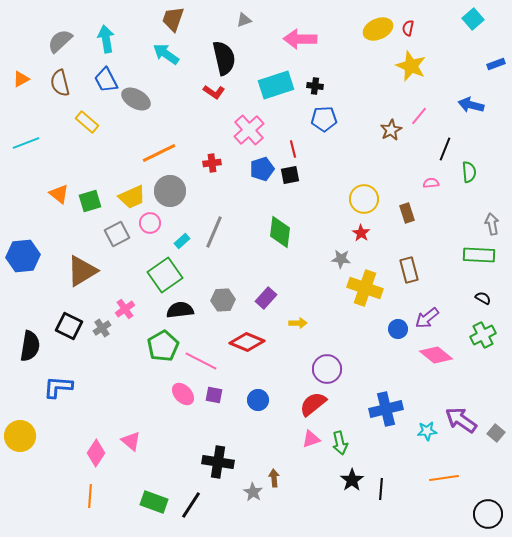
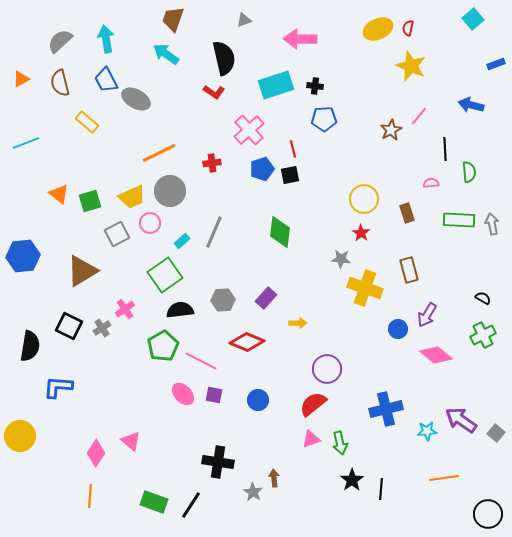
black line at (445, 149): rotated 25 degrees counterclockwise
green rectangle at (479, 255): moved 20 px left, 35 px up
purple arrow at (427, 318): moved 3 px up; rotated 20 degrees counterclockwise
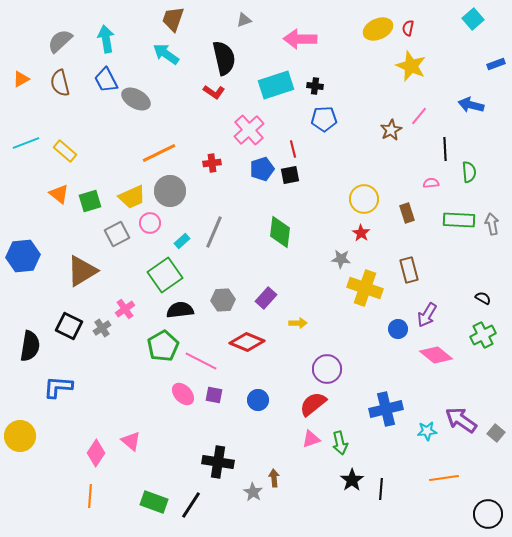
yellow rectangle at (87, 122): moved 22 px left, 29 px down
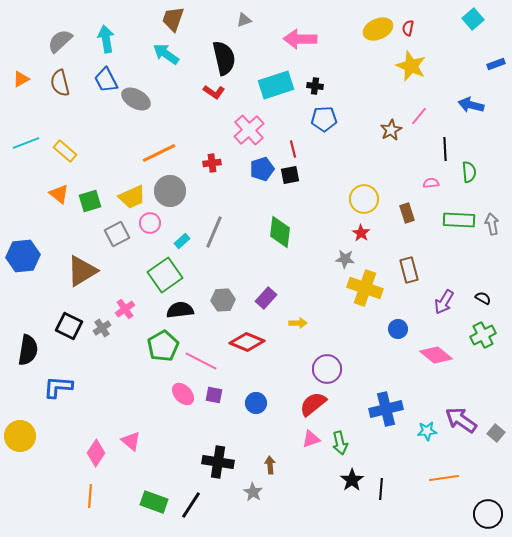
gray star at (341, 259): moved 4 px right
purple arrow at (427, 315): moved 17 px right, 13 px up
black semicircle at (30, 346): moved 2 px left, 4 px down
blue circle at (258, 400): moved 2 px left, 3 px down
brown arrow at (274, 478): moved 4 px left, 13 px up
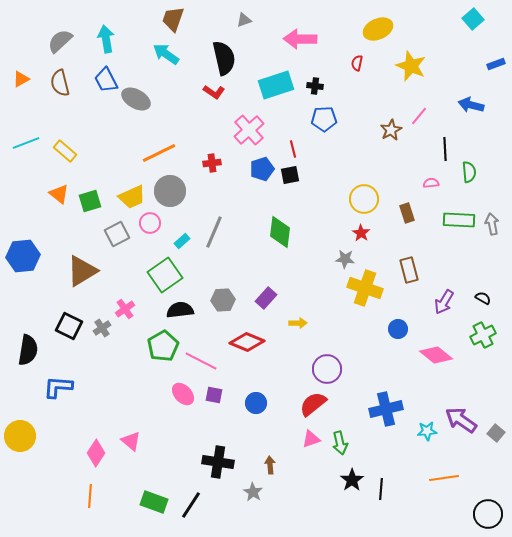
red semicircle at (408, 28): moved 51 px left, 35 px down
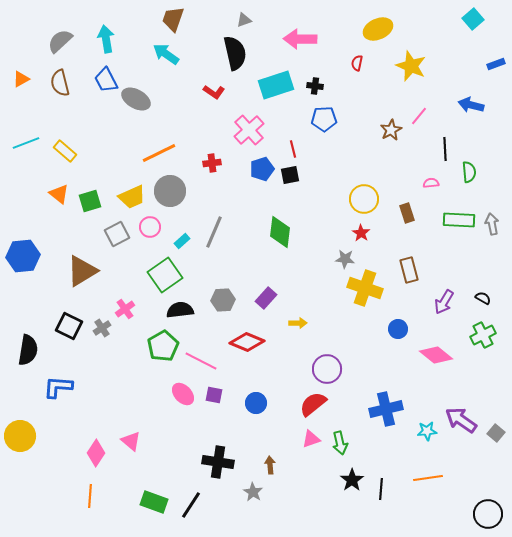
black semicircle at (224, 58): moved 11 px right, 5 px up
pink circle at (150, 223): moved 4 px down
orange line at (444, 478): moved 16 px left
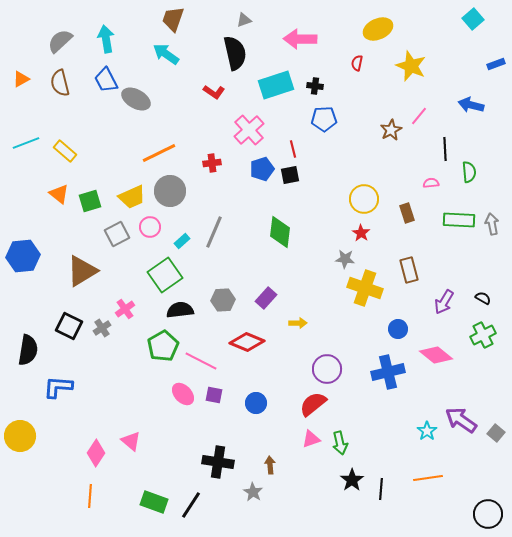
blue cross at (386, 409): moved 2 px right, 37 px up
cyan star at (427, 431): rotated 30 degrees counterclockwise
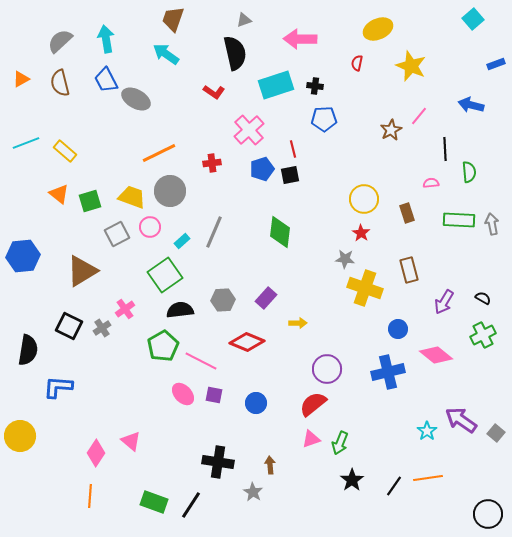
yellow trapezoid at (132, 197): rotated 136 degrees counterclockwise
green arrow at (340, 443): rotated 35 degrees clockwise
black line at (381, 489): moved 13 px right, 3 px up; rotated 30 degrees clockwise
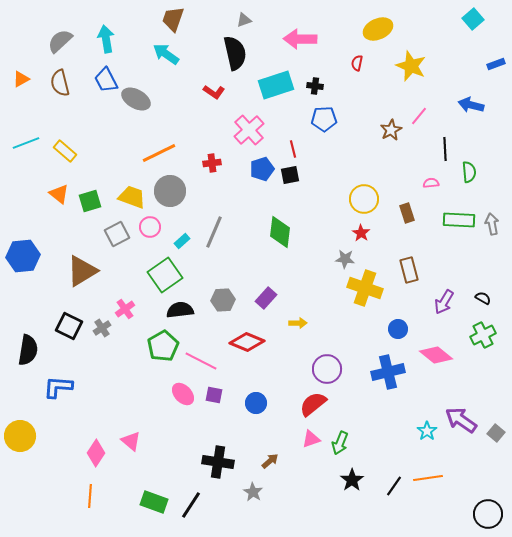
brown arrow at (270, 465): moved 4 px up; rotated 54 degrees clockwise
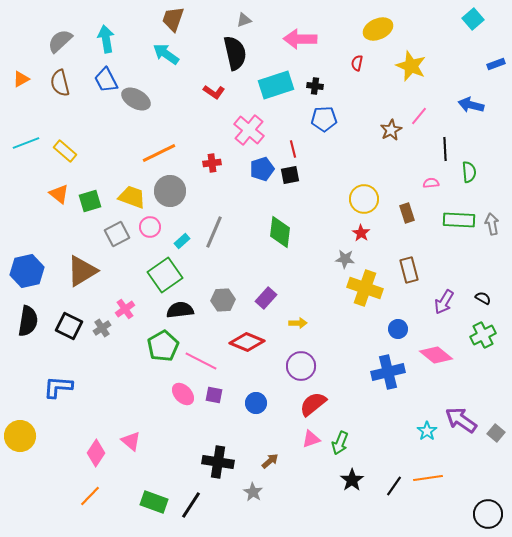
pink cross at (249, 130): rotated 8 degrees counterclockwise
blue hexagon at (23, 256): moved 4 px right, 15 px down; rotated 8 degrees counterclockwise
black semicircle at (28, 350): moved 29 px up
purple circle at (327, 369): moved 26 px left, 3 px up
orange line at (90, 496): rotated 40 degrees clockwise
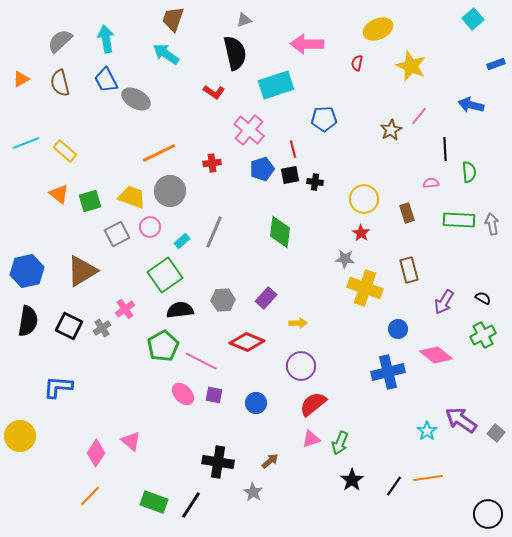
pink arrow at (300, 39): moved 7 px right, 5 px down
black cross at (315, 86): moved 96 px down
